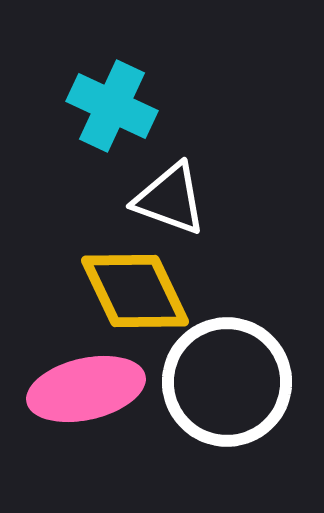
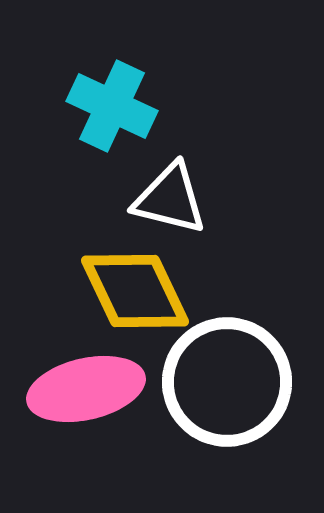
white triangle: rotated 6 degrees counterclockwise
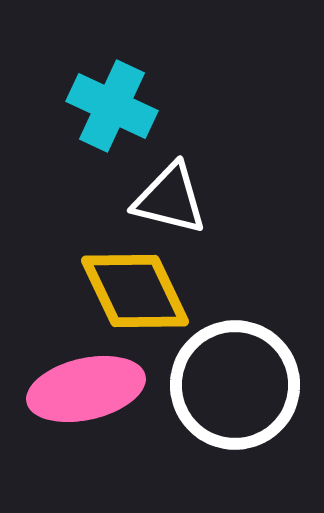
white circle: moved 8 px right, 3 px down
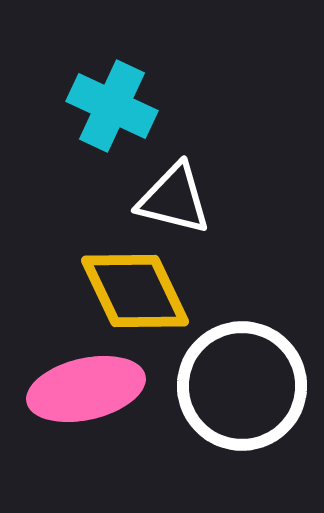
white triangle: moved 4 px right
white circle: moved 7 px right, 1 px down
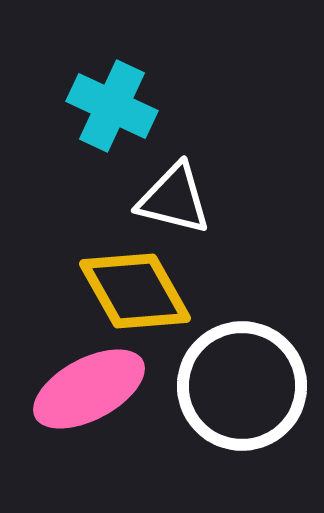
yellow diamond: rotated 4 degrees counterclockwise
pink ellipse: moved 3 px right; rotated 15 degrees counterclockwise
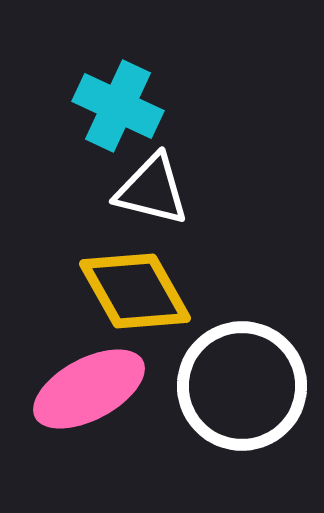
cyan cross: moved 6 px right
white triangle: moved 22 px left, 9 px up
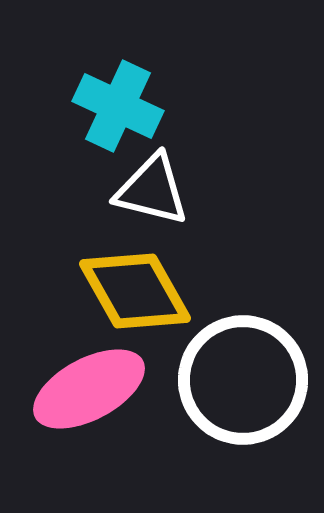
white circle: moved 1 px right, 6 px up
